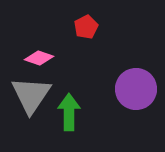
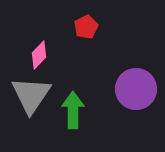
pink diamond: moved 3 px up; rotated 64 degrees counterclockwise
green arrow: moved 4 px right, 2 px up
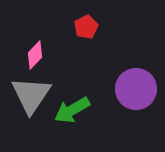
pink diamond: moved 4 px left
green arrow: moved 1 px left; rotated 120 degrees counterclockwise
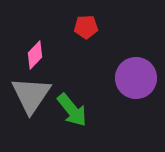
red pentagon: rotated 25 degrees clockwise
purple circle: moved 11 px up
green arrow: rotated 99 degrees counterclockwise
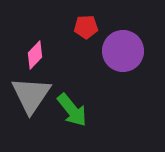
purple circle: moved 13 px left, 27 px up
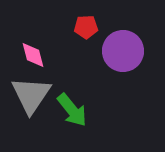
pink diamond: moved 2 px left; rotated 60 degrees counterclockwise
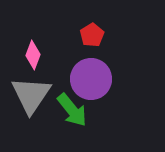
red pentagon: moved 6 px right, 8 px down; rotated 30 degrees counterclockwise
purple circle: moved 32 px left, 28 px down
pink diamond: rotated 36 degrees clockwise
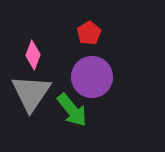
red pentagon: moved 3 px left, 2 px up
purple circle: moved 1 px right, 2 px up
gray triangle: moved 2 px up
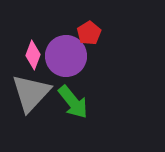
purple circle: moved 26 px left, 21 px up
gray triangle: rotated 9 degrees clockwise
green arrow: moved 1 px right, 8 px up
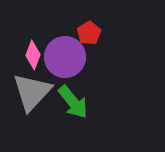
purple circle: moved 1 px left, 1 px down
gray triangle: moved 1 px right, 1 px up
